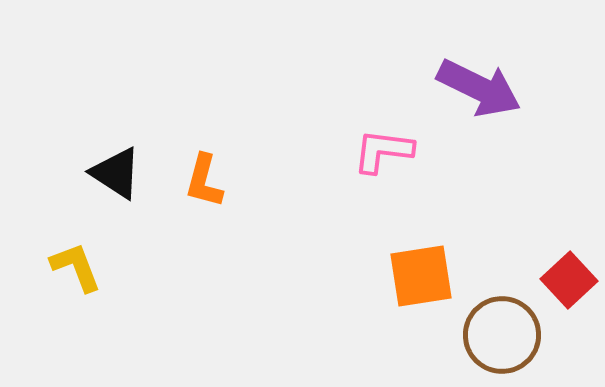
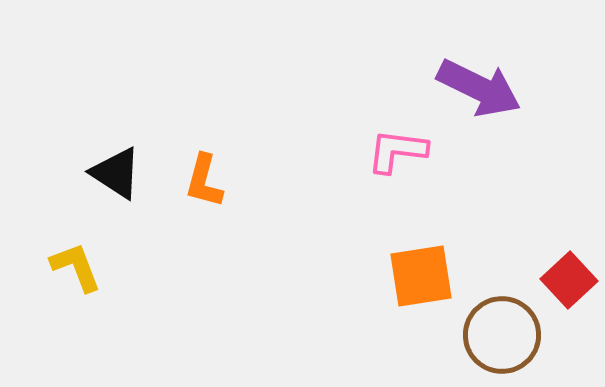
pink L-shape: moved 14 px right
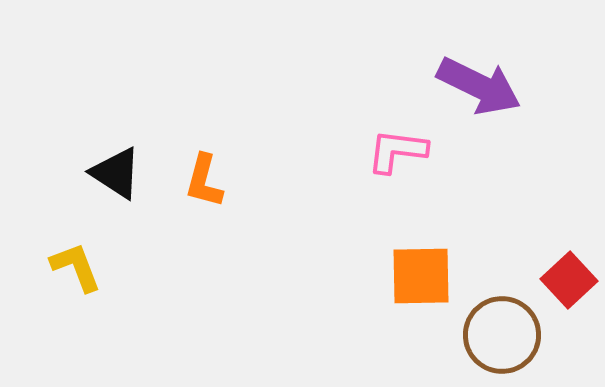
purple arrow: moved 2 px up
orange square: rotated 8 degrees clockwise
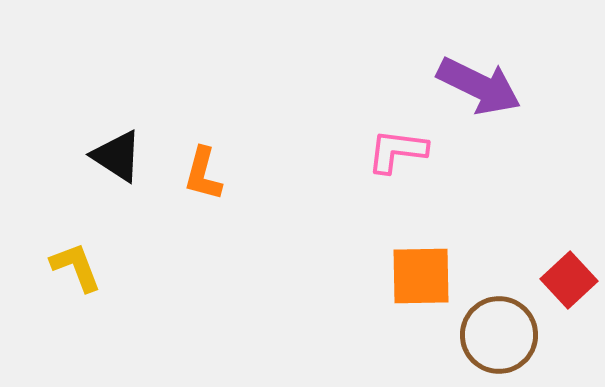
black triangle: moved 1 px right, 17 px up
orange L-shape: moved 1 px left, 7 px up
brown circle: moved 3 px left
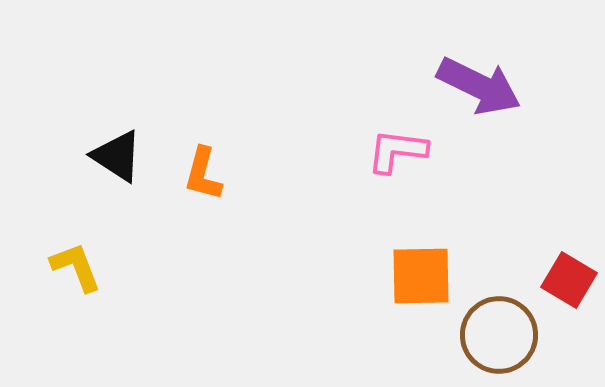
red square: rotated 16 degrees counterclockwise
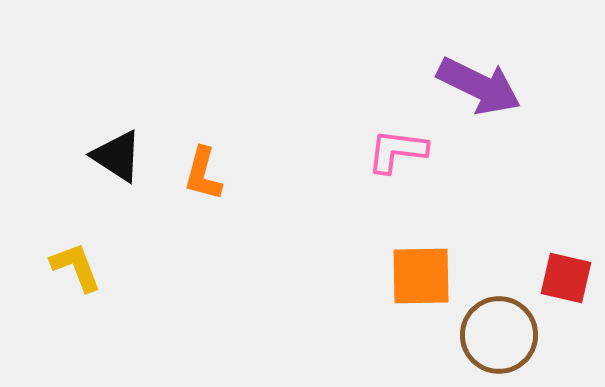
red square: moved 3 px left, 2 px up; rotated 18 degrees counterclockwise
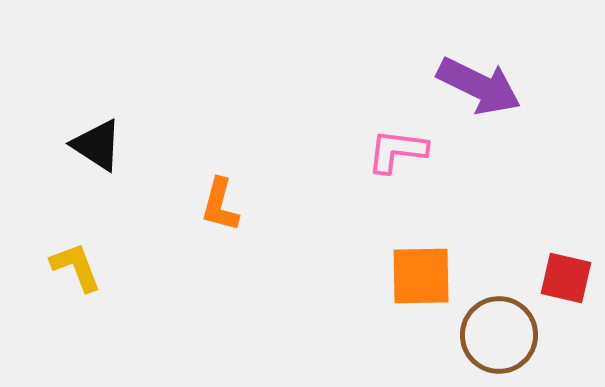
black triangle: moved 20 px left, 11 px up
orange L-shape: moved 17 px right, 31 px down
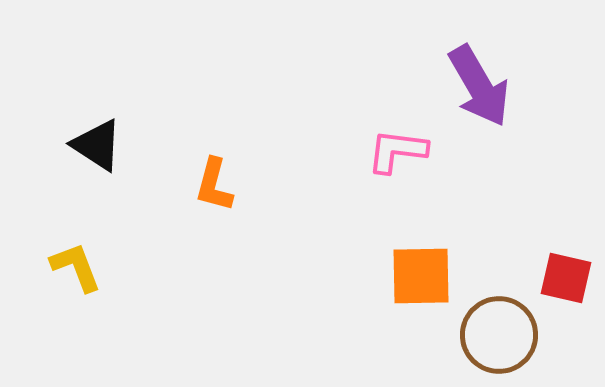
purple arrow: rotated 34 degrees clockwise
orange L-shape: moved 6 px left, 20 px up
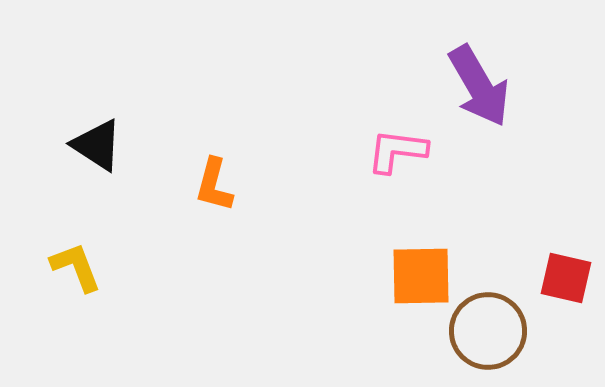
brown circle: moved 11 px left, 4 px up
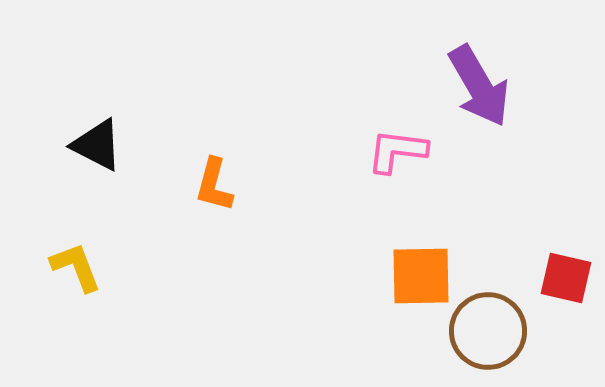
black triangle: rotated 6 degrees counterclockwise
